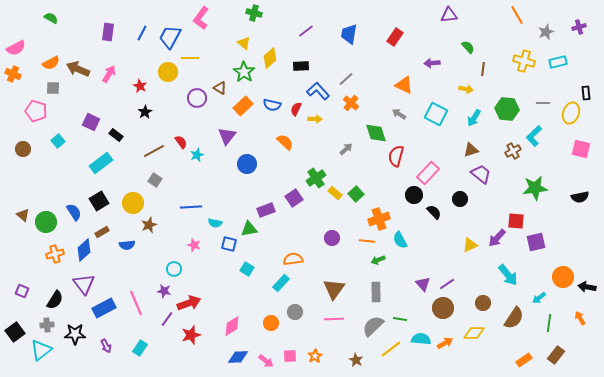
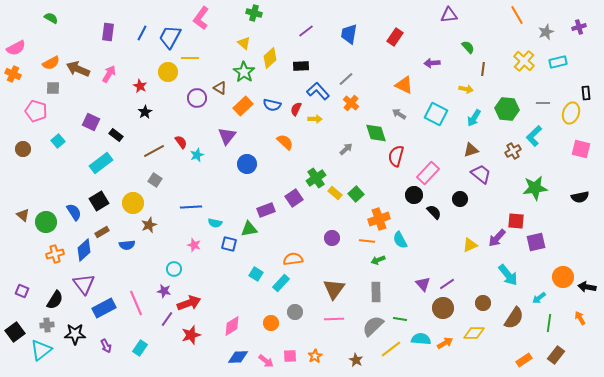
yellow cross at (524, 61): rotated 25 degrees clockwise
cyan square at (247, 269): moved 9 px right, 5 px down
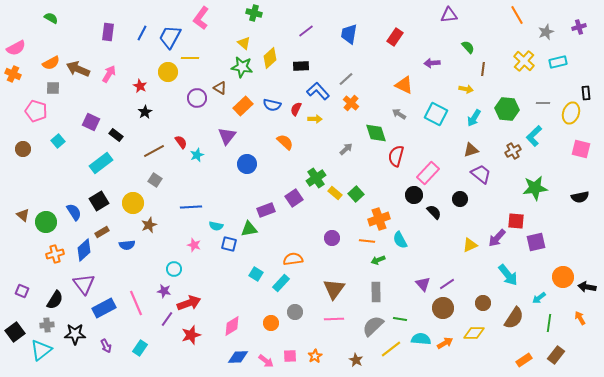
green star at (244, 72): moved 2 px left, 5 px up; rotated 25 degrees counterclockwise
cyan semicircle at (215, 223): moved 1 px right, 3 px down
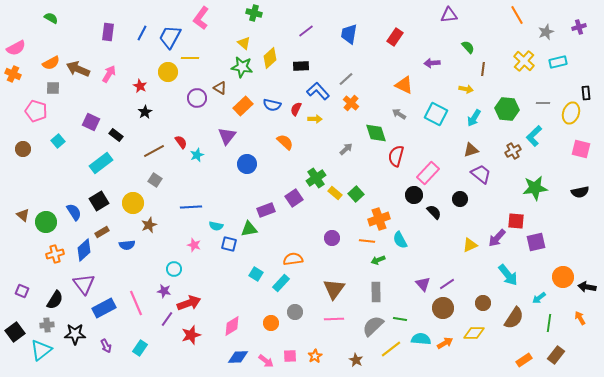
black semicircle at (580, 197): moved 5 px up
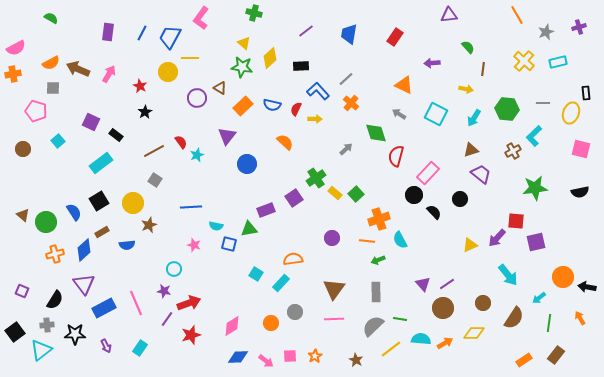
orange cross at (13, 74): rotated 35 degrees counterclockwise
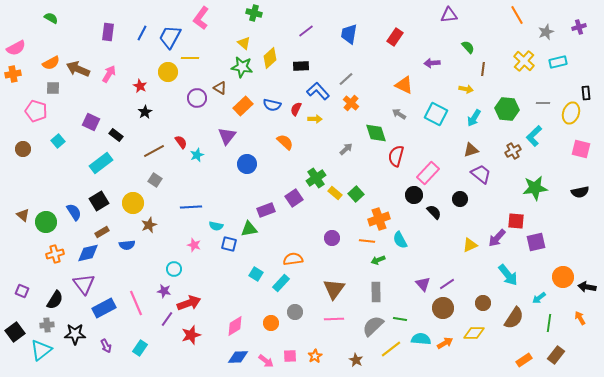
blue diamond at (84, 250): moved 4 px right, 3 px down; rotated 30 degrees clockwise
pink diamond at (232, 326): moved 3 px right
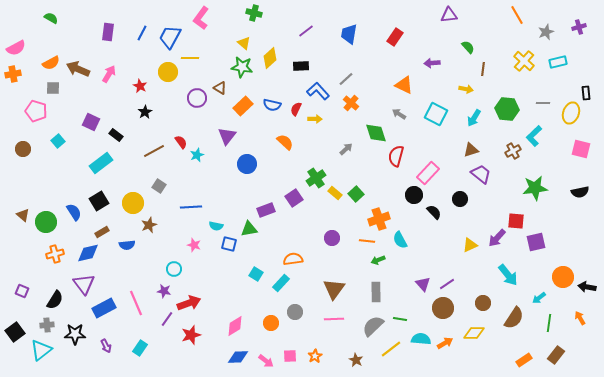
gray square at (155, 180): moved 4 px right, 6 px down
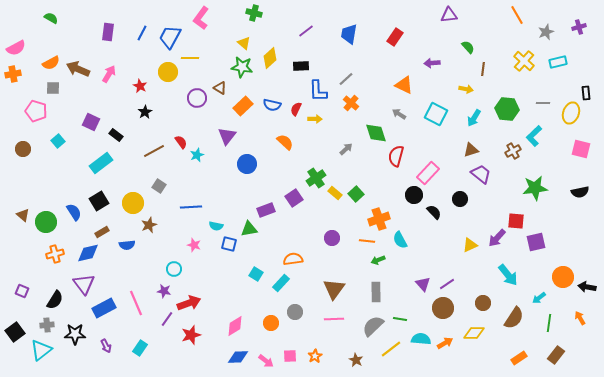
blue L-shape at (318, 91): rotated 140 degrees counterclockwise
orange rectangle at (524, 360): moved 5 px left, 2 px up
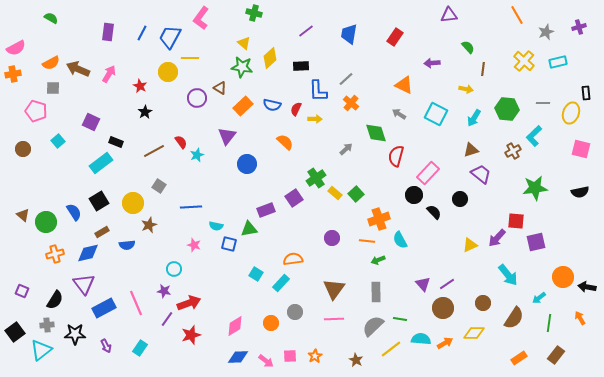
black rectangle at (116, 135): moved 7 px down; rotated 16 degrees counterclockwise
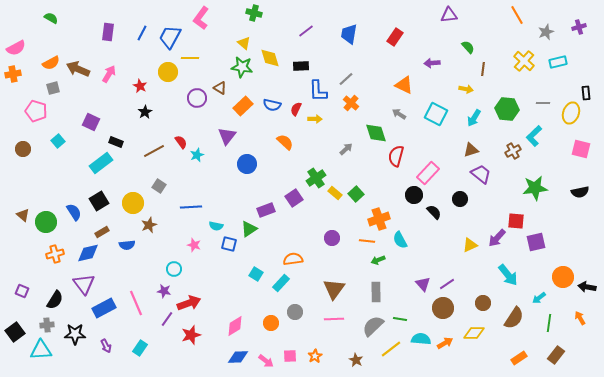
yellow diamond at (270, 58): rotated 65 degrees counterclockwise
gray square at (53, 88): rotated 16 degrees counterclockwise
green triangle at (249, 229): rotated 24 degrees counterclockwise
cyan triangle at (41, 350): rotated 35 degrees clockwise
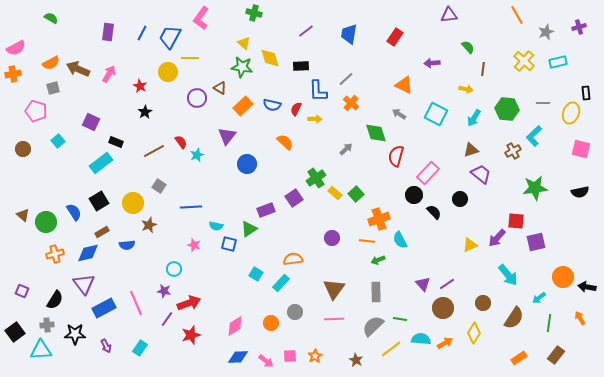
yellow diamond at (474, 333): rotated 60 degrees counterclockwise
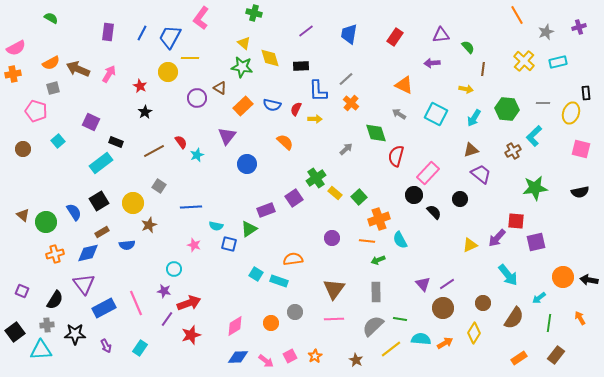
purple triangle at (449, 15): moved 8 px left, 20 px down
green square at (356, 194): moved 3 px right, 3 px down
cyan rectangle at (281, 283): moved 2 px left, 2 px up; rotated 66 degrees clockwise
black arrow at (587, 287): moved 2 px right, 7 px up
pink square at (290, 356): rotated 24 degrees counterclockwise
